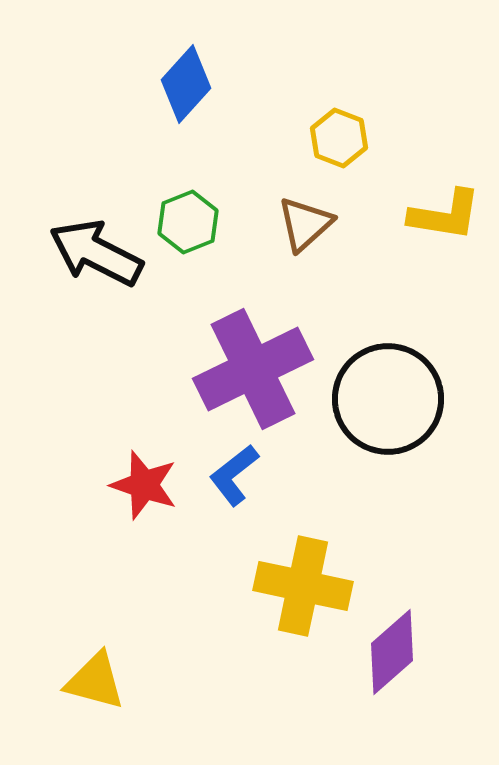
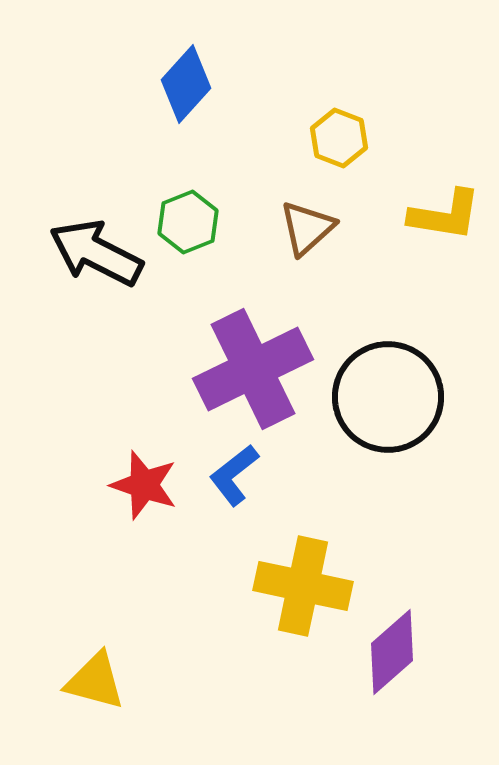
brown triangle: moved 2 px right, 4 px down
black circle: moved 2 px up
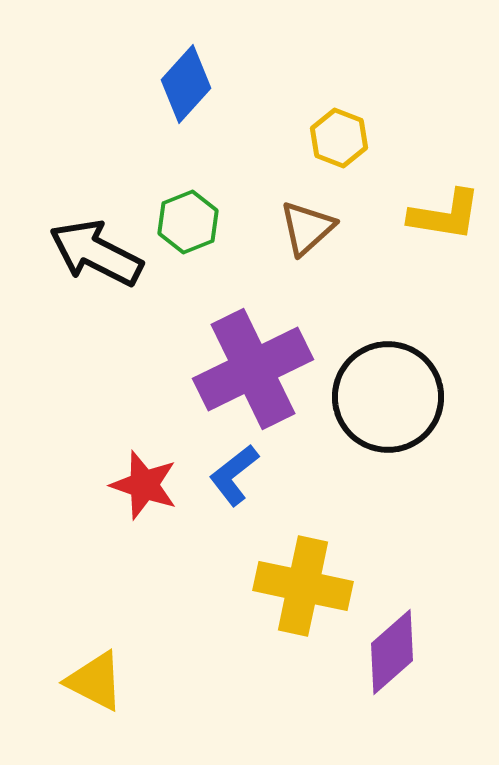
yellow triangle: rotated 12 degrees clockwise
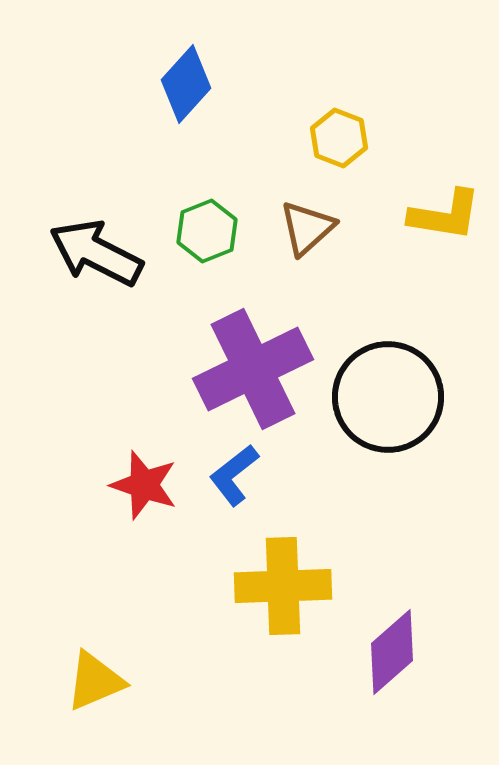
green hexagon: moved 19 px right, 9 px down
yellow cross: moved 20 px left; rotated 14 degrees counterclockwise
yellow triangle: rotated 50 degrees counterclockwise
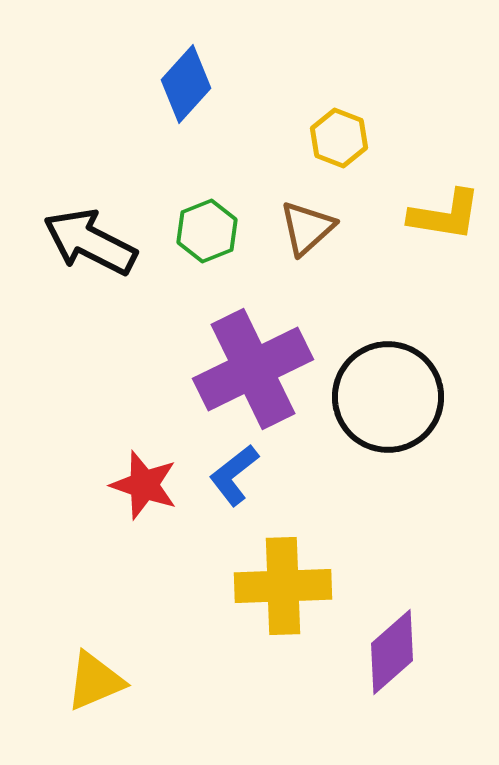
black arrow: moved 6 px left, 11 px up
